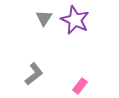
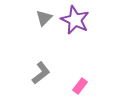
gray triangle: rotated 12 degrees clockwise
gray L-shape: moved 7 px right, 1 px up
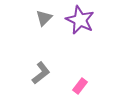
purple star: moved 5 px right
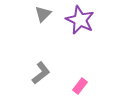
gray triangle: moved 1 px left, 4 px up
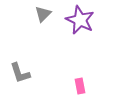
gray L-shape: moved 21 px left; rotated 110 degrees clockwise
pink rectangle: rotated 49 degrees counterclockwise
